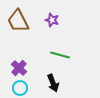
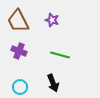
purple cross: moved 17 px up; rotated 21 degrees counterclockwise
cyan circle: moved 1 px up
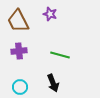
purple star: moved 2 px left, 6 px up
purple cross: rotated 28 degrees counterclockwise
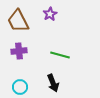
purple star: rotated 24 degrees clockwise
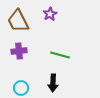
black arrow: rotated 24 degrees clockwise
cyan circle: moved 1 px right, 1 px down
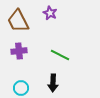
purple star: moved 1 px up; rotated 16 degrees counterclockwise
green line: rotated 12 degrees clockwise
